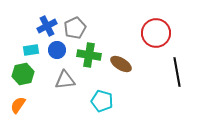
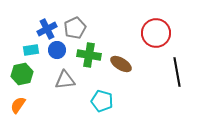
blue cross: moved 3 px down
green hexagon: moved 1 px left
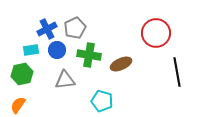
brown ellipse: rotated 55 degrees counterclockwise
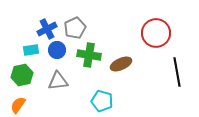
green hexagon: moved 1 px down
gray triangle: moved 7 px left, 1 px down
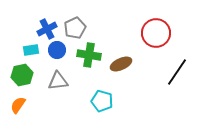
black line: rotated 44 degrees clockwise
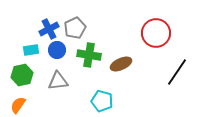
blue cross: moved 2 px right
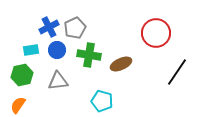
blue cross: moved 2 px up
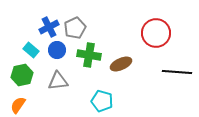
cyan rectangle: rotated 49 degrees clockwise
black line: rotated 60 degrees clockwise
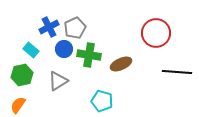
blue circle: moved 7 px right, 1 px up
gray triangle: rotated 25 degrees counterclockwise
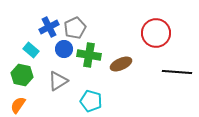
green hexagon: rotated 25 degrees clockwise
cyan pentagon: moved 11 px left
